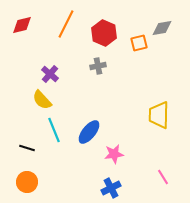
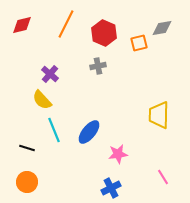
pink star: moved 4 px right
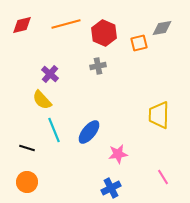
orange line: rotated 48 degrees clockwise
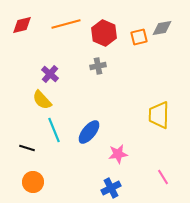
orange square: moved 6 px up
orange circle: moved 6 px right
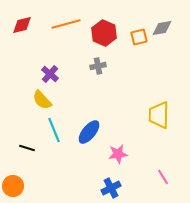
orange circle: moved 20 px left, 4 px down
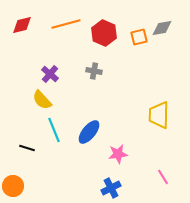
gray cross: moved 4 px left, 5 px down; rotated 21 degrees clockwise
